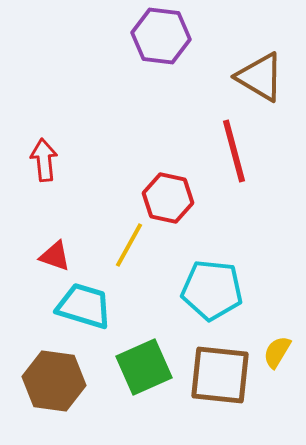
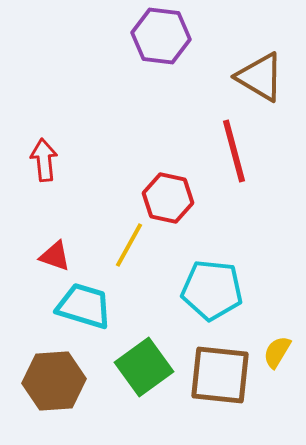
green square: rotated 12 degrees counterclockwise
brown hexagon: rotated 12 degrees counterclockwise
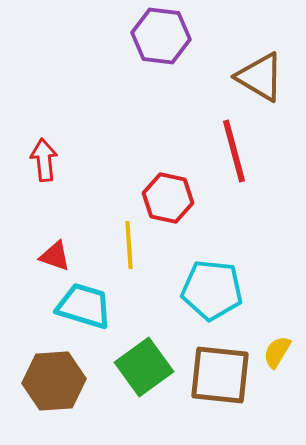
yellow line: rotated 33 degrees counterclockwise
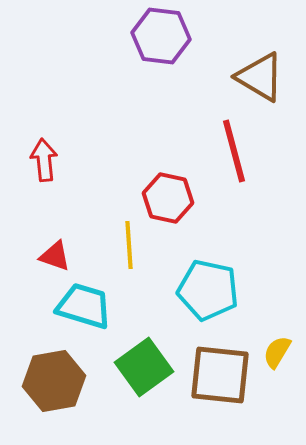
cyan pentagon: moved 4 px left; rotated 6 degrees clockwise
brown hexagon: rotated 6 degrees counterclockwise
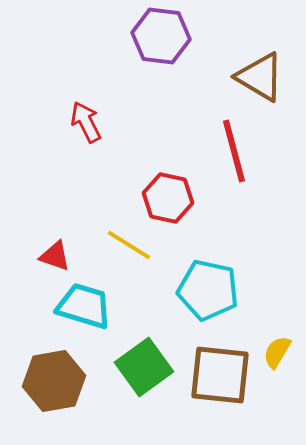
red arrow: moved 42 px right, 38 px up; rotated 21 degrees counterclockwise
yellow line: rotated 54 degrees counterclockwise
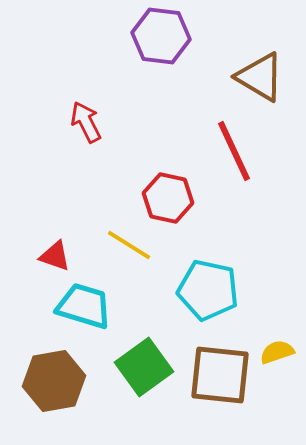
red line: rotated 10 degrees counterclockwise
yellow semicircle: rotated 40 degrees clockwise
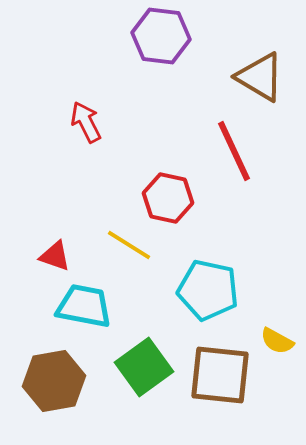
cyan trapezoid: rotated 6 degrees counterclockwise
yellow semicircle: moved 11 px up; rotated 132 degrees counterclockwise
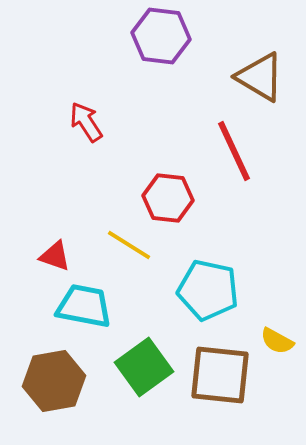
red arrow: rotated 6 degrees counterclockwise
red hexagon: rotated 6 degrees counterclockwise
